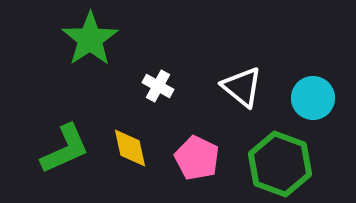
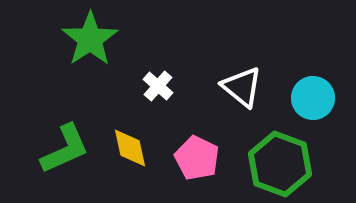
white cross: rotated 12 degrees clockwise
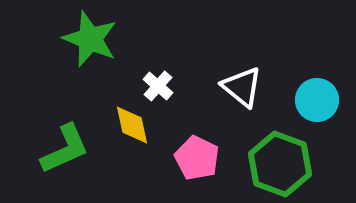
green star: rotated 16 degrees counterclockwise
cyan circle: moved 4 px right, 2 px down
yellow diamond: moved 2 px right, 23 px up
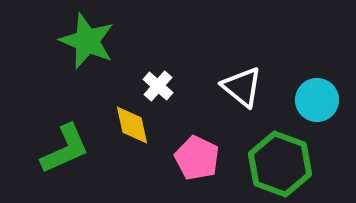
green star: moved 3 px left, 2 px down
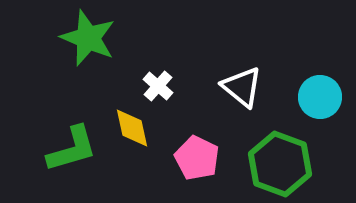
green star: moved 1 px right, 3 px up
cyan circle: moved 3 px right, 3 px up
yellow diamond: moved 3 px down
green L-shape: moved 7 px right; rotated 8 degrees clockwise
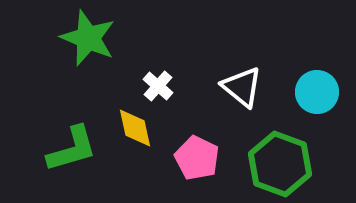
cyan circle: moved 3 px left, 5 px up
yellow diamond: moved 3 px right
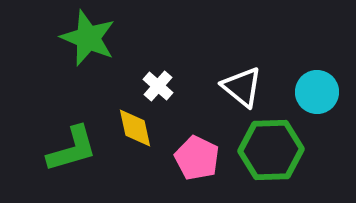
green hexagon: moved 9 px left, 14 px up; rotated 22 degrees counterclockwise
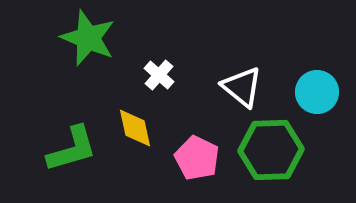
white cross: moved 1 px right, 11 px up
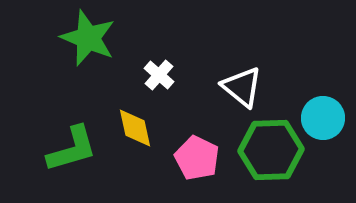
cyan circle: moved 6 px right, 26 px down
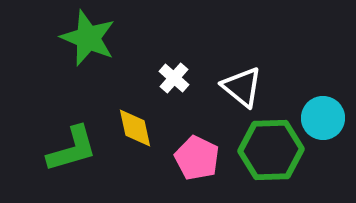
white cross: moved 15 px right, 3 px down
